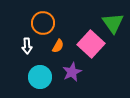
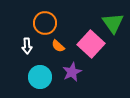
orange circle: moved 2 px right
orange semicircle: rotated 104 degrees clockwise
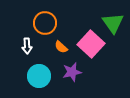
orange semicircle: moved 3 px right, 1 px down
purple star: rotated 12 degrees clockwise
cyan circle: moved 1 px left, 1 px up
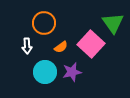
orange circle: moved 1 px left
orange semicircle: rotated 80 degrees counterclockwise
cyan circle: moved 6 px right, 4 px up
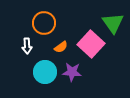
purple star: rotated 18 degrees clockwise
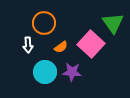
white arrow: moved 1 px right, 1 px up
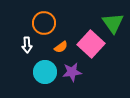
white arrow: moved 1 px left
purple star: rotated 12 degrees counterclockwise
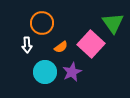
orange circle: moved 2 px left
purple star: rotated 18 degrees counterclockwise
